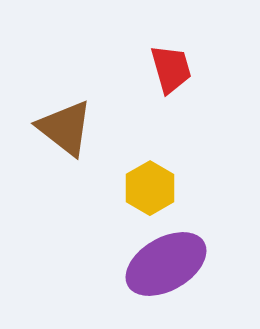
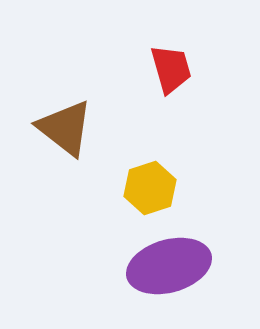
yellow hexagon: rotated 12 degrees clockwise
purple ellipse: moved 3 px right, 2 px down; rotated 14 degrees clockwise
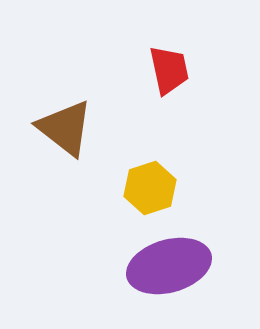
red trapezoid: moved 2 px left, 1 px down; rotated 4 degrees clockwise
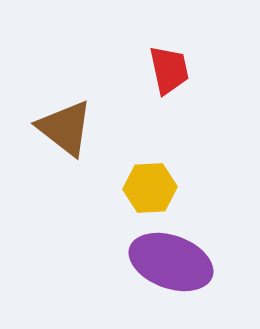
yellow hexagon: rotated 15 degrees clockwise
purple ellipse: moved 2 px right, 4 px up; rotated 36 degrees clockwise
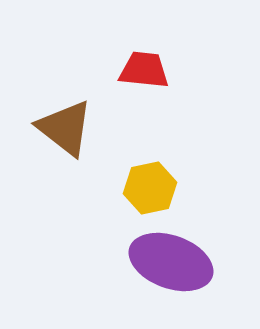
red trapezoid: moved 25 px left; rotated 72 degrees counterclockwise
yellow hexagon: rotated 9 degrees counterclockwise
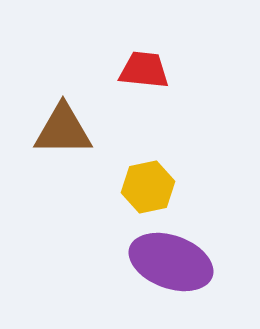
brown triangle: moved 2 px left, 2 px down; rotated 38 degrees counterclockwise
yellow hexagon: moved 2 px left, 1 px up
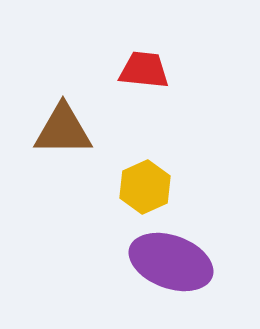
yellow hexagon: moved 3 px left; rotated 12 degrees counterclockwise
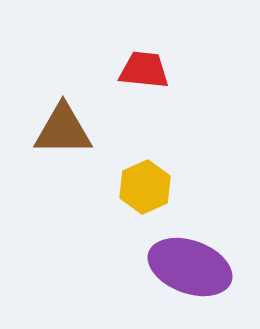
purple ellipse: moved 19 px right, 5 px down
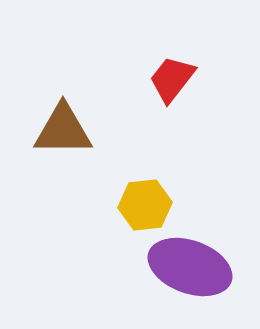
red trapezoid: moved 28 px right, 9 px down; rotated 58 degrees counterclockwise
yellow hexagon: moved 18 px down; rotated 18 degrees clockwise
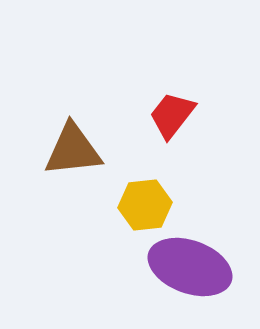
red trapezoid: moved 36 px down
brown triangle: moved 10 px right, 20 px down; rotated 6 degrees counterclockwise
